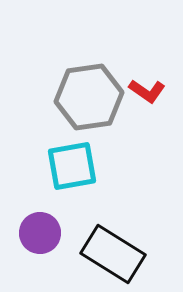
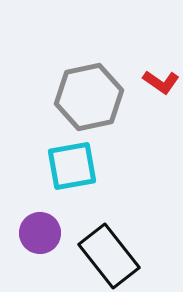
red L-shape: moved 14 px right, 9 px up
gray hexagon: rotated 4 degrees counterclockwise
black rectangle: moved 4 px left, 2 px down; rotated 20 degrees clockwise
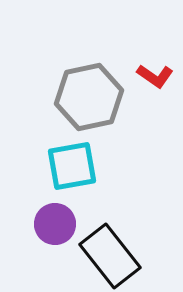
red L-shape: moved 6 px left, 6 px up
purple circle: moved 15 px right, 9 px up
black rectangle: moved 1 px right
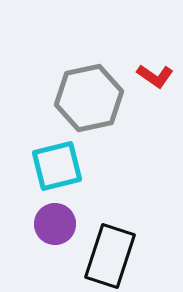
gray hexagon: moved 1 px down
cyan square: moved 15 px left; rotated 4 degrees counterclockwise
black rectangle: rotated 56 degrees clockwise
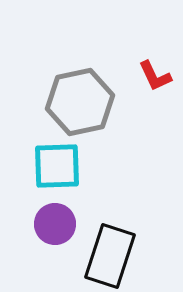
red L-shape: rotated 30 degrees clockwise
gray hexagon: moved 9 px left, 4 px down
cyan square: rotated 12 degrees clockwise
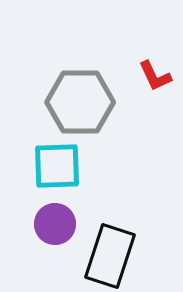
gray hexagon: rotated 12 degrees clockwise
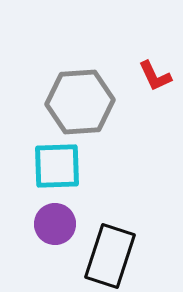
gray hexagon: rotated 4 degrees counterclockwise
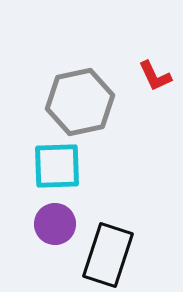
gray hexagon: rotated 8 degrees counterclockwise
black rectangle: moved 2 px left, 1 px up
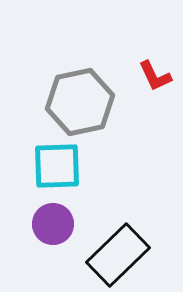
purple circle: moved 2 px left
black rectangle: moved 10 px right; rotated 28 degrees clockwise
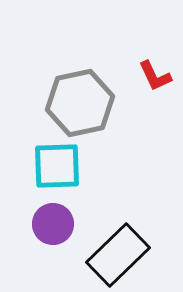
gray hexagon: moved 1 px down
